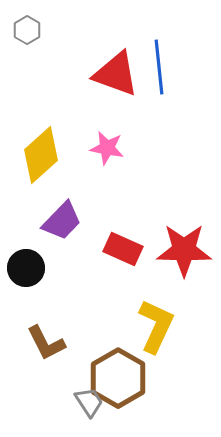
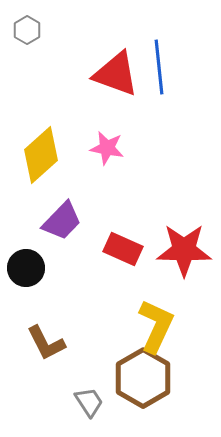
brown hexagon: moved 25 px right
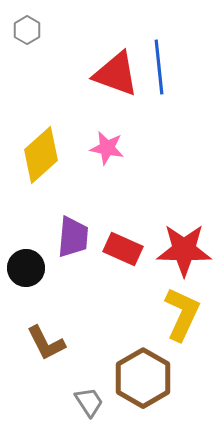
purple trapezoid: moved 11 px right, 16 px down; rotated 39 degrees counterclockwise
yellow L-shape: moved 26 px right, 12 px up
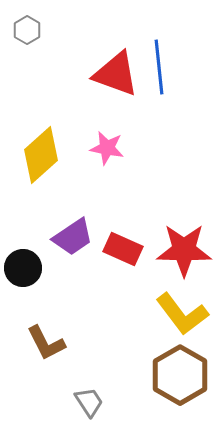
purple trapezoid: rotated 51 degrees clockwise
black circle: moved 3 px left
yellow L-shape: rotated 118 degrees clockwise
brown hexagon: moved 37 px right, 3 px up
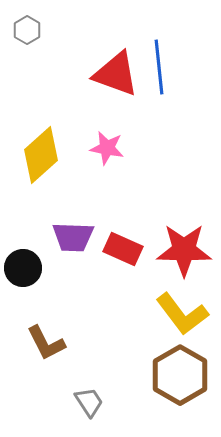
purple trapezoid: rotated 36 degrees clockwise
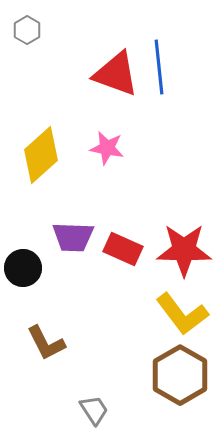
gray trapezoid: moved 5 px right, 8 px down
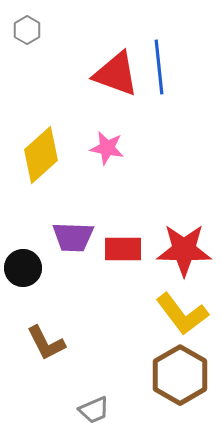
red rectangle: rotated 24 degrees counterclockwise
gray trapezoid: rotated 100 degrees clockwise
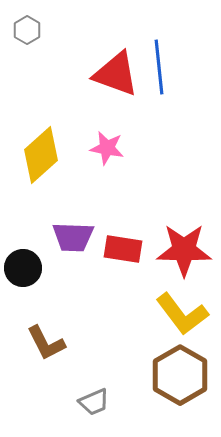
red rectangle: rotated 9 degrees clockwise
gray trapezoid: moved 8 px up
